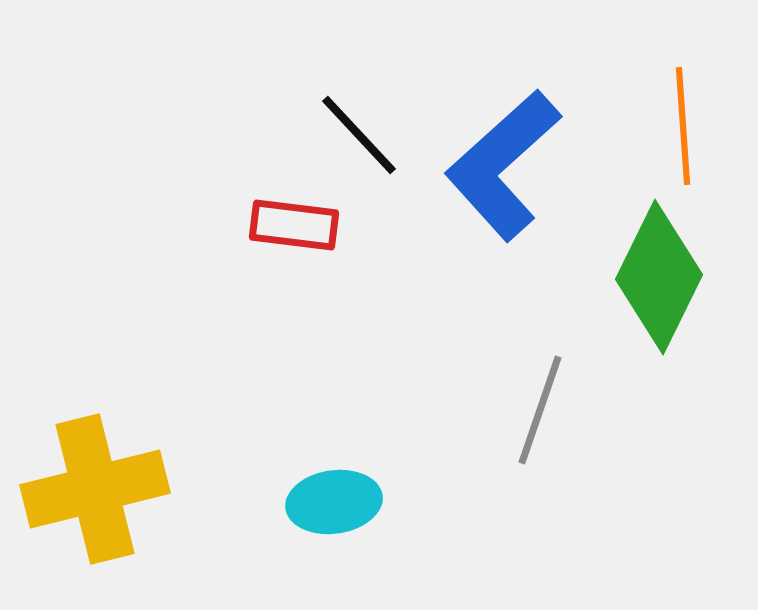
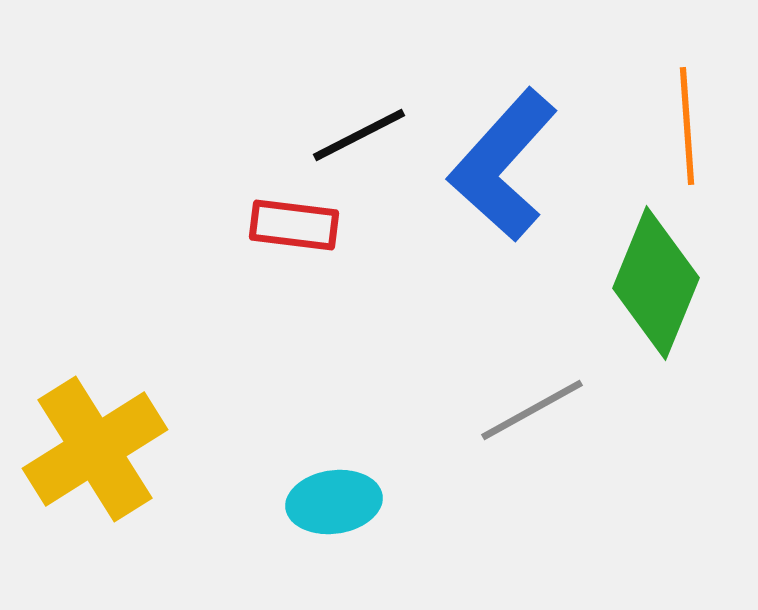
orange line: moved 4 px right
black line: rotated 74 degrees counterclockwise
blue L-shape: rotated 6 degrees counterclockwise
green diamond: moved 3 px left, 6 px down; rotated 4 degrees counterclockwise
gray line: moved 8 px left; rotated 42 degrees clockwise
yellow cross: moved 40 px up; rotated 18 degrees counterclockwise
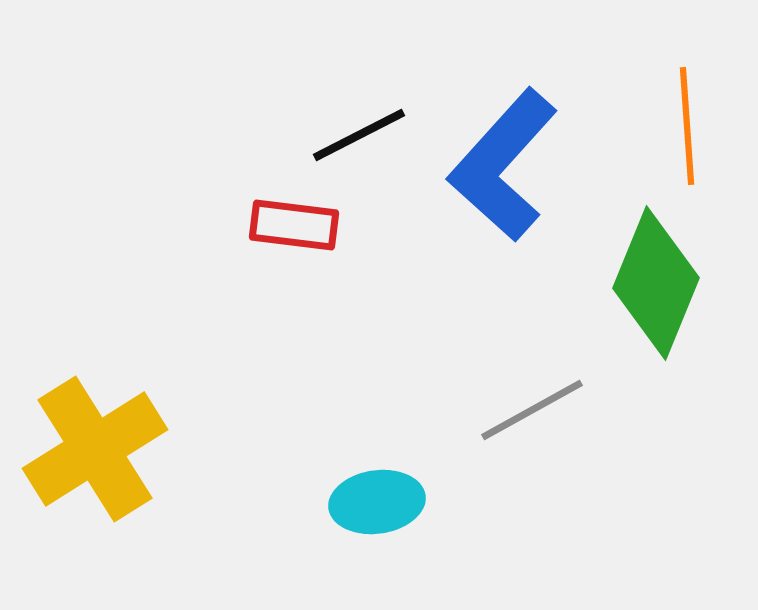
cyan ellipse: moved 43 px right
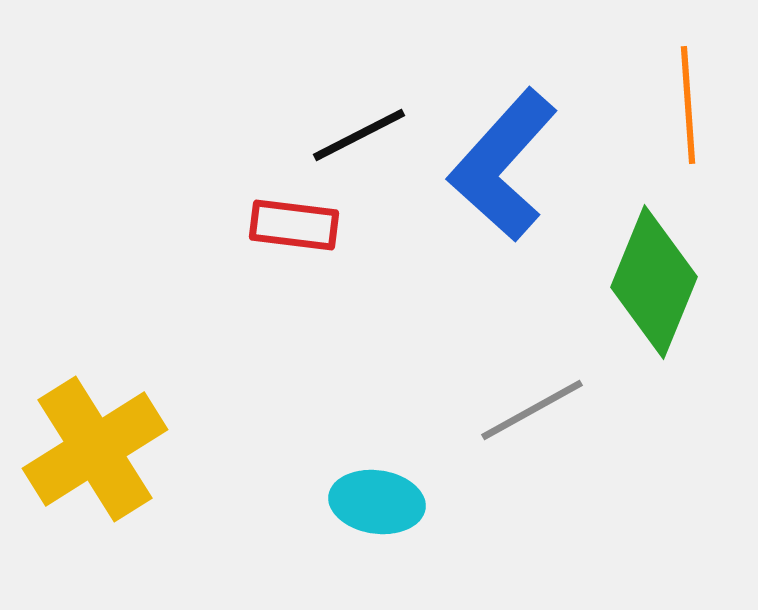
orange line: moved 1 px right, 21 px up
green diamond: moved 2 px left, 1 px up
cyan ellipse: rotated 16 degrees clockwise
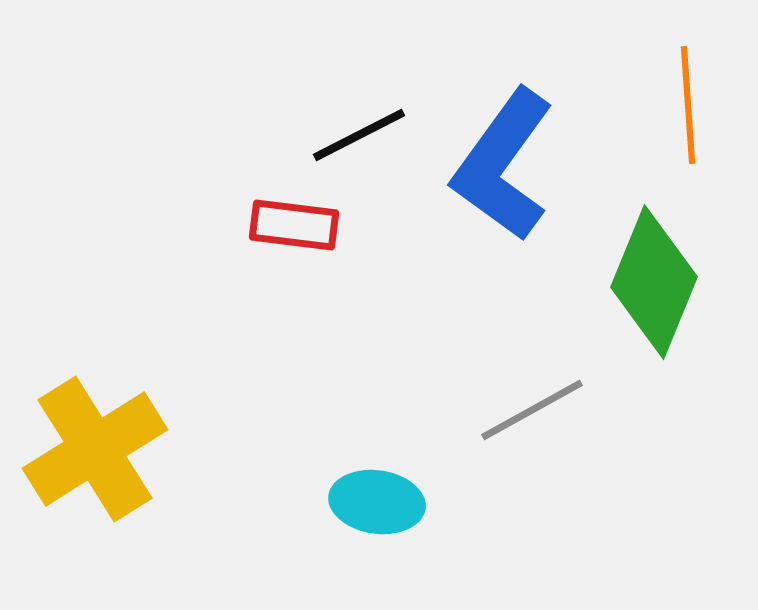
blue L-shape: rotated 6 degrees counterclockwise
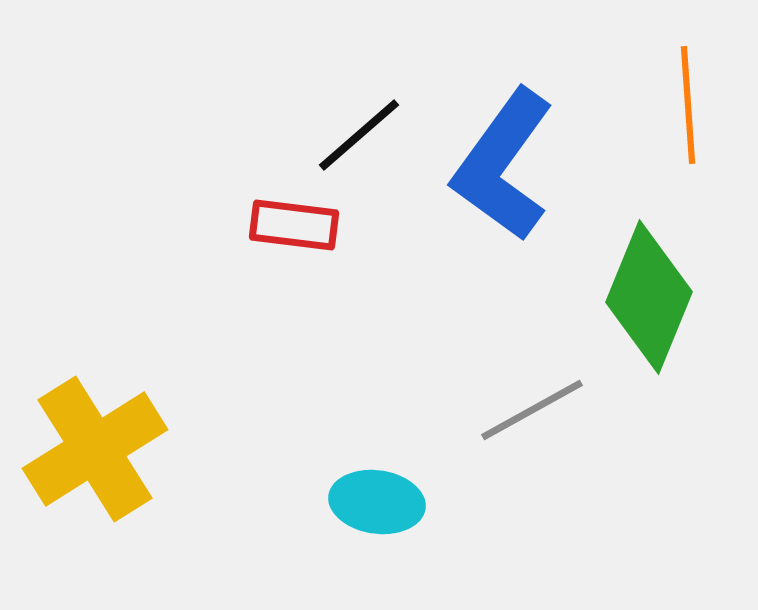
black line: rotated 14 degrees counterclockwise
green diamond: moved 5 px left, 15 px down
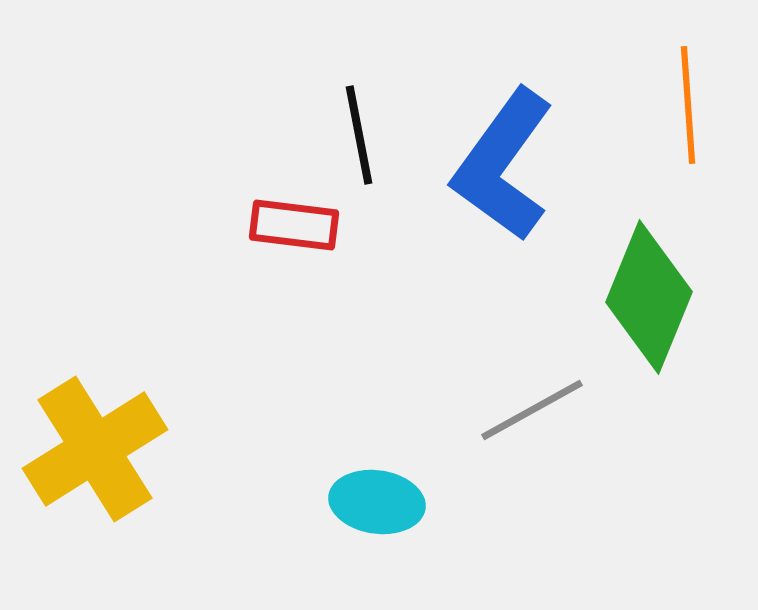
black line: rotated 60 degrees counterclockwise
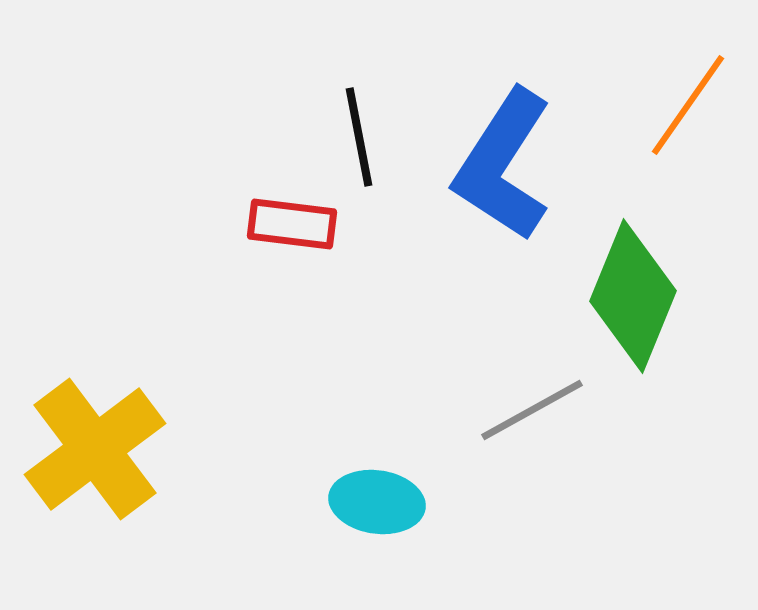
orange line: rotated 39 degrees clockwise
black line: moved 2 px down
blue L-shape: rotated 3 degrees counterclockwise
red rectangle: moved 2 px left, 1 px up
green diamond: moved 16 px left, 1 px up
yellow cross: rotated 5 degrees counterclockwise
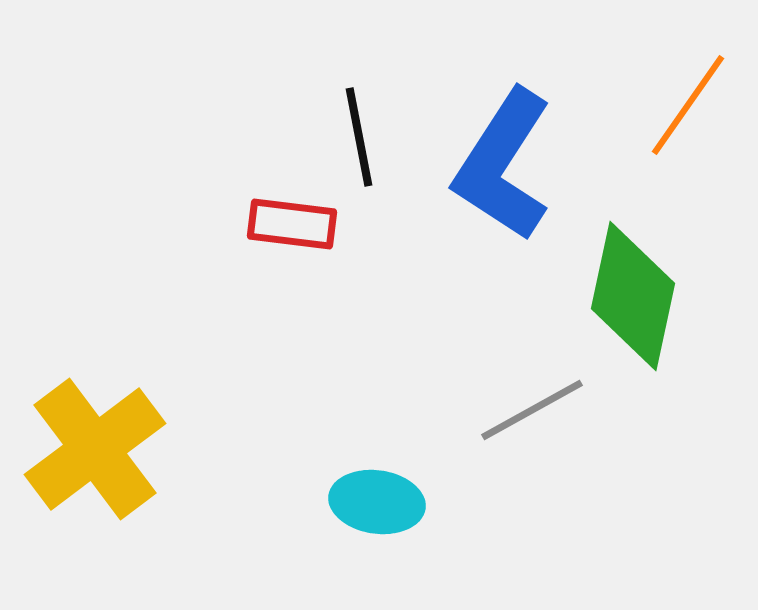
green diamond: rotated 10 degrees counterclockwise
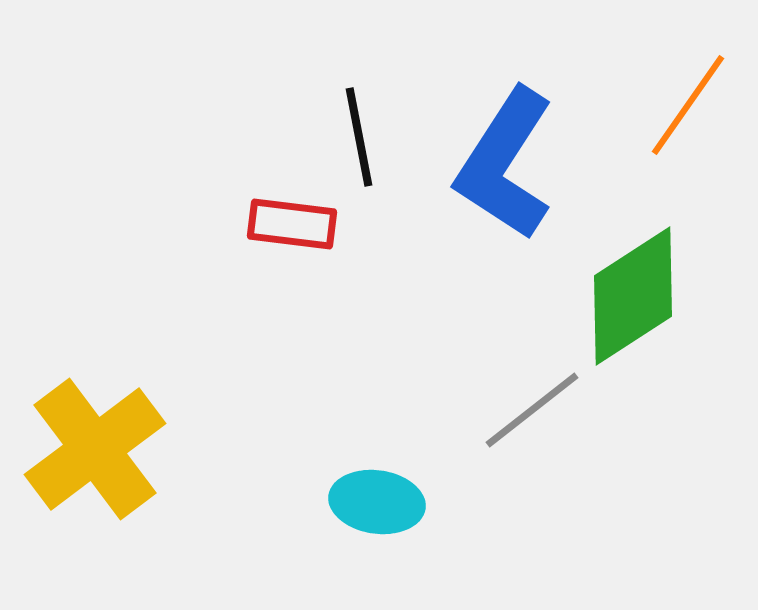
blue L-shape: moved 2 px right, 1 px up
green diamond: rotated 45 degrees clockwise
gray line: rotated 9 degrees counterclockwise
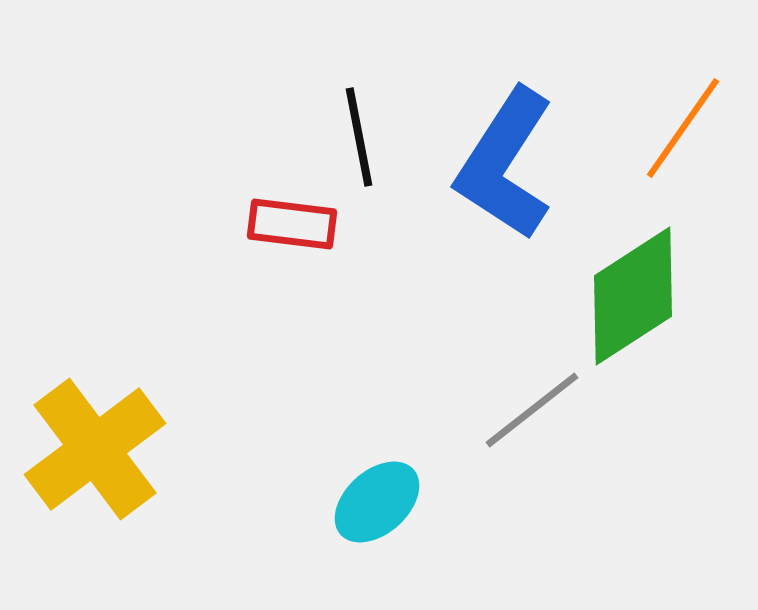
orange line: moved 5 px left, 23 px down
cyan ellipse: rotated 50 degrees counterclockwise
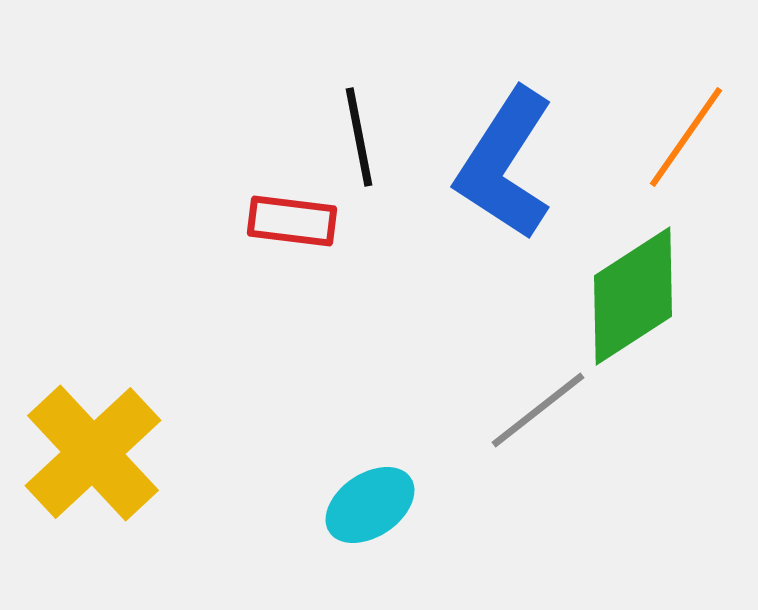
orange line: moved 3 px right, 9 px down
red rectangle: moved 3 px up
gray line: moved 6 px right
yellow cross: moved 2 px left, 4 px down; rotated 6 degrees counterclockwise
cyan ellipse: moved 7 px left, 3 px down; rotated 8 degrees clockwise
